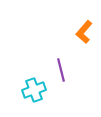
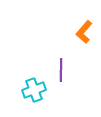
purple line: rotated 15 degrees clockwise
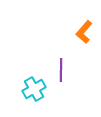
cyan cross: moved 1 px up; rotated 10 degrees counterclockwise
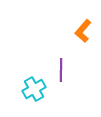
orange L-shape: moved 1 px left, 1 px up
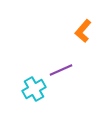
purple line: rotated 65 degrees clockwise
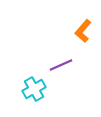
purple line: moved 5 px up
